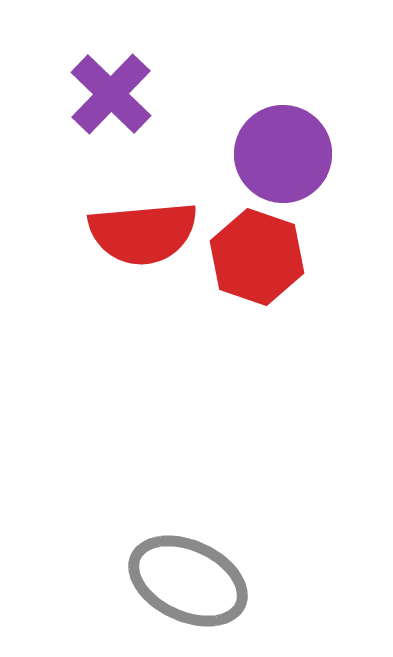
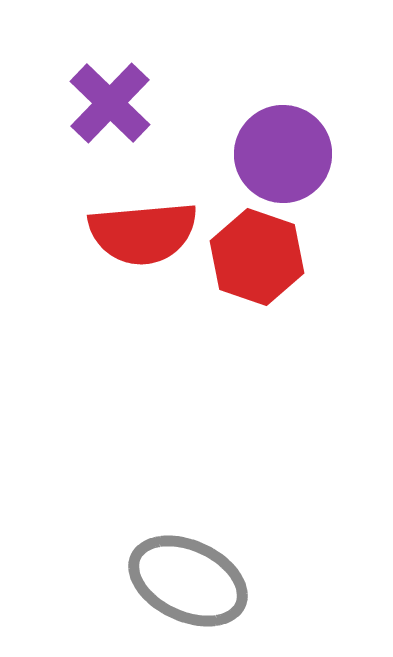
purple cross: moved 1 px left, 9 px down
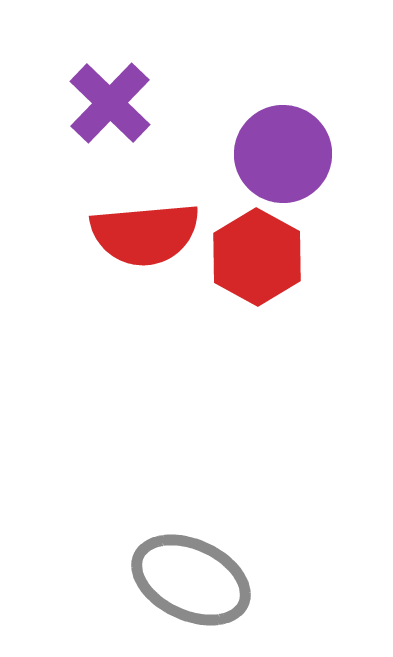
red semicircle: moved 2 px right, 1 px down
red hexagon: rotated 10 degrees clockwise
gray ellipse: moved 3 px right, 1 px up
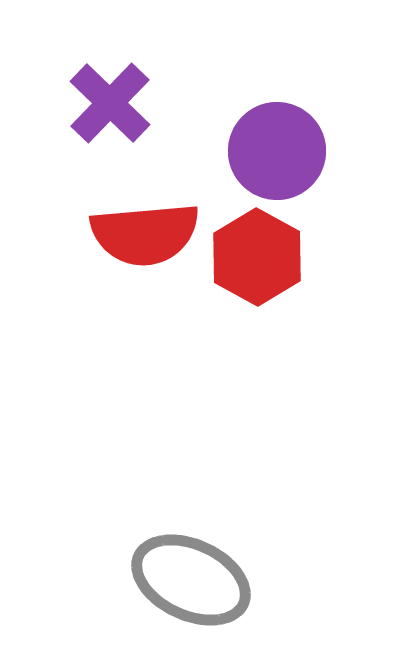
purple circle: moved 6 px left, 3 px up
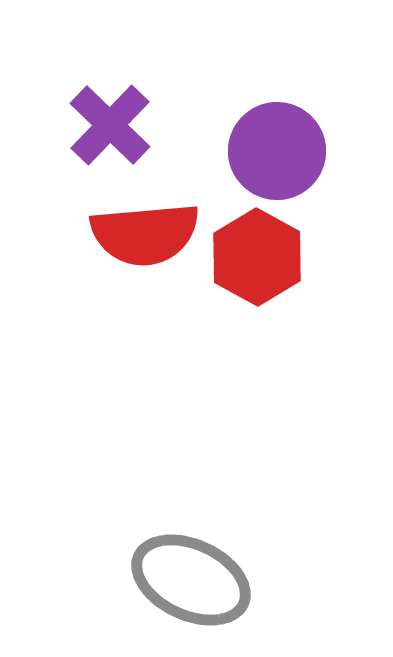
purple cross: moved 22 px down
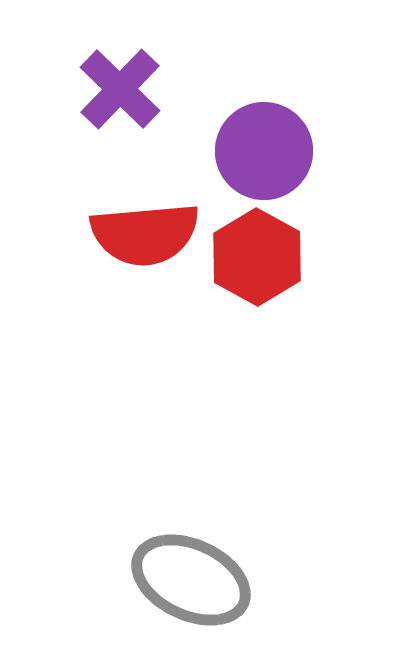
purple cross: moved 10 px right, 36 px up
purple circle: moved 13 px left
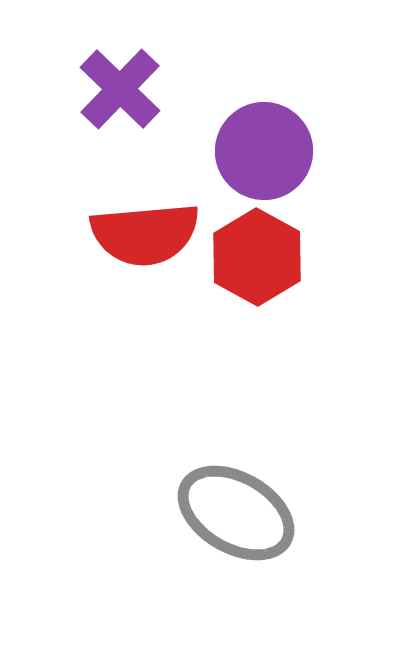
gray ellipse: moved 45 px right, 67 px up; rotated 5 degrees clockwise
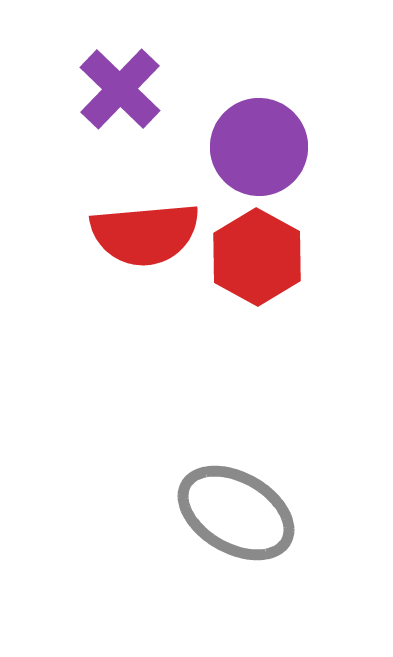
purple circle: moved 5 px left, 4 px up
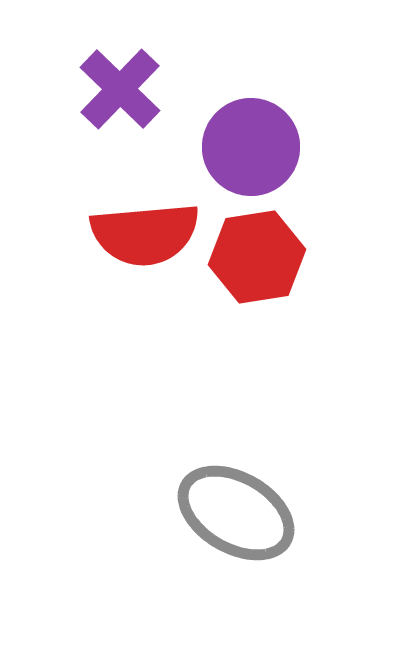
purple circle: moved 8 px left
red hexagon: rotated 22 degrees clockwise
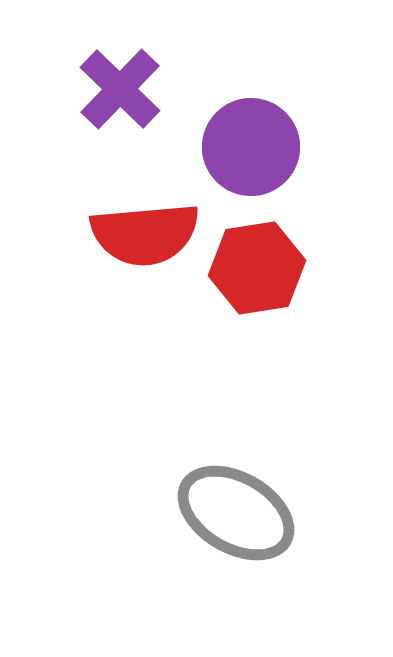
red hexagon: moved 11 px down
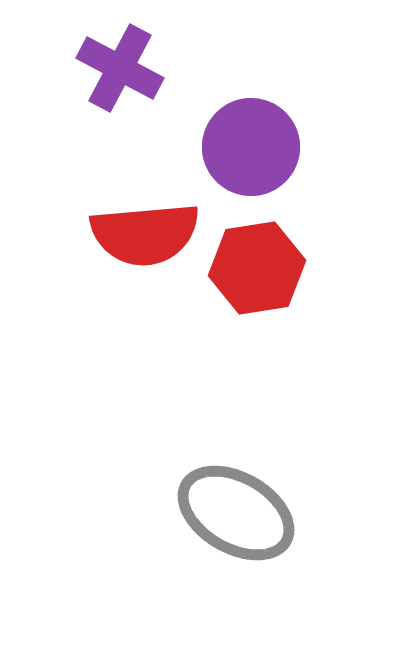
purple cross: moved 21 px up; rotated 16 degrees counterclockwise
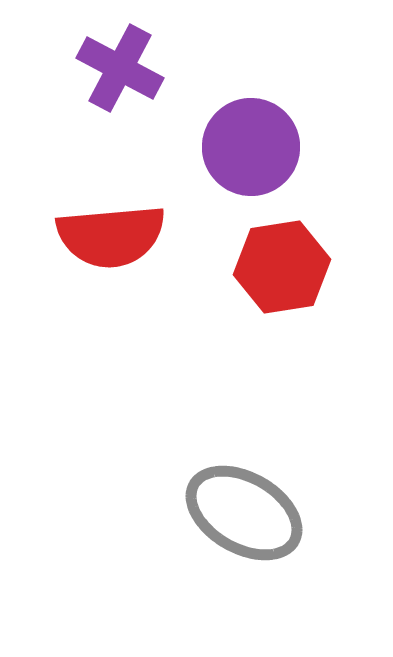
red semicircle: moved 34 px left, 2 px down
red hexagon: moved 25 px right, 1 px up
gray ellipse: moved 8 px right
